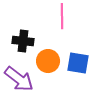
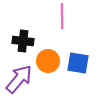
purple arrow: rotated 88 degrees counterclockwise
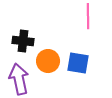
pink line: moved 26 px right
purple arrow: rotated 52 degrees counterclockwise
